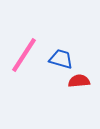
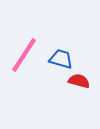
red semicircle: rotated 20 degrees clockwise
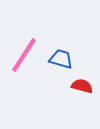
red semicircle: moved 3 px right, 5 px down
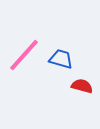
pink line: rotated 9 degrees clockwise
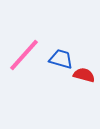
red semicircle: moved 2 px right, 11 px up
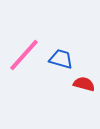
red semicircle: moved 9 px down
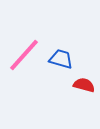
red semicircle: moved 1 px down
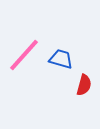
red semicircle: rotated 90 degrees clockwise
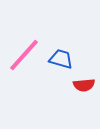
red semicircle: rotated 70 degrees clockwise
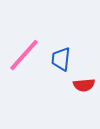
blue trapezoid: rotated 100 degrees counterclockwise
